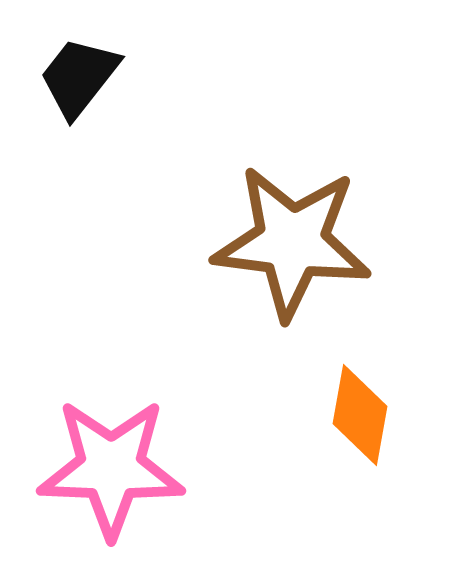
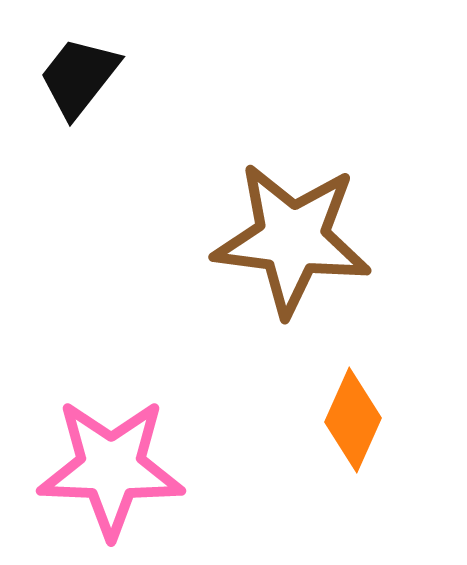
brown star: moved 3 px up
orange diamond: moved 7 px left, 5 px down; rotated 14 degrees clockwise
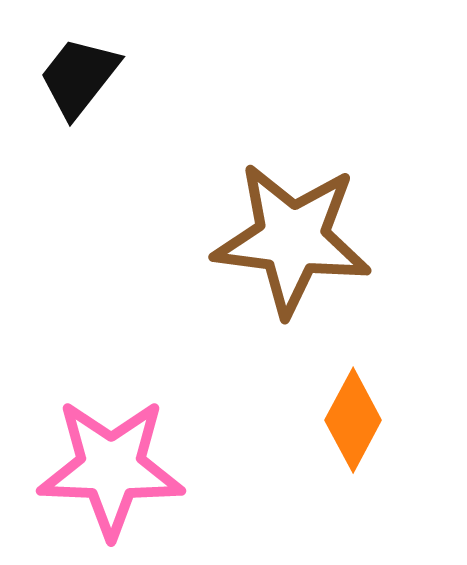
orange diamond: rotated 4 degrees clockwise
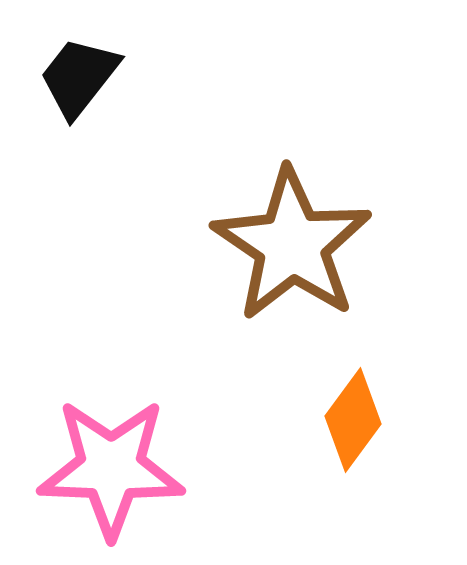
brown star: moved 6 px down; rotated 27 degrees clockwise
orange diamond: rotated 8 degrees clockwise
